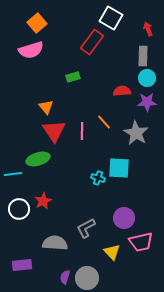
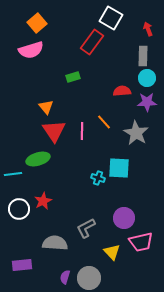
gray circle: moved 2 px right
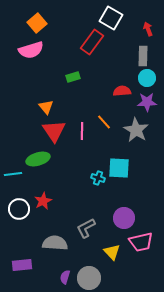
gray star: moved 3 px up
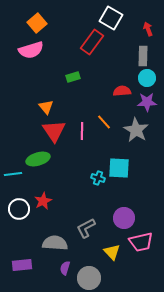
purple semicircle: moved 9 px up
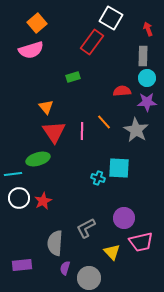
red triangle: moved 1 px down
white circle: moved 11 px up
gray semicircle: rotated 90 degrees counterclockwise
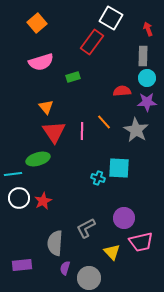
pink semicircle: moved 10 px right, 12 px down
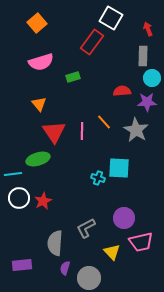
cyan circle: moved 5 px right
orange triangle: moved 7 px left, 3 px up
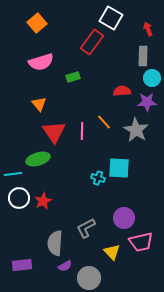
purple semicircle: moved 2 px up; rotated 136 degrees counterclockwise
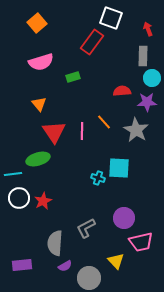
white square: rotated 10 degrees counterclockwise
yellow triangle: moved 4 px right, 9 px down
